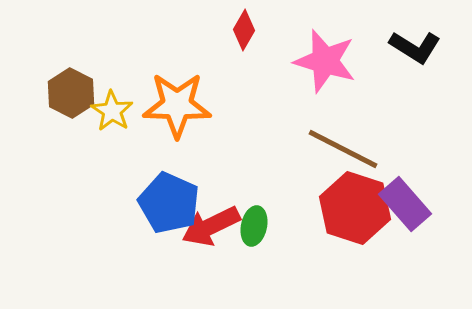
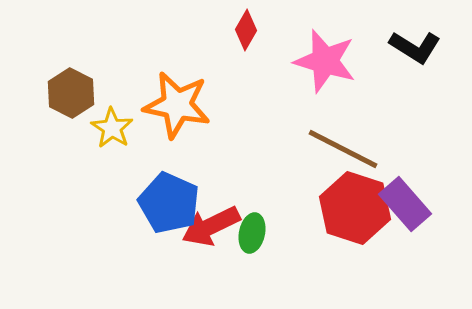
red diamond: moved 2 px right
orange star: rotated 10 degrees clockwise
yellow star: moved 17 px down
green ellipse: moved 2 px left, 7 px down
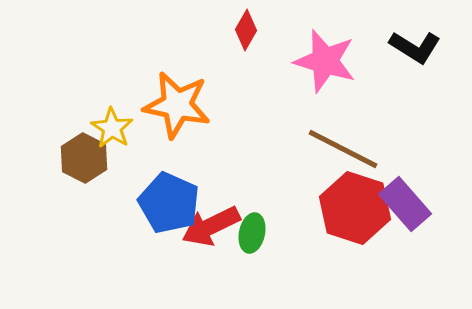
brown hexagon: moved 13 px right, 65 px down
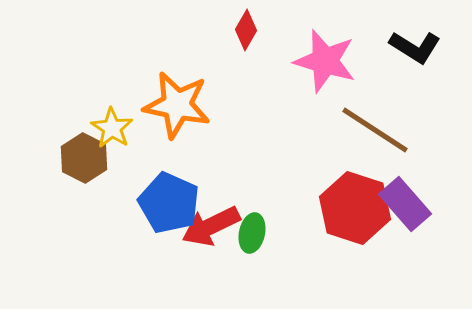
brown line: moved 32 px right, 19 px up; rotated 6 degrees clockwise
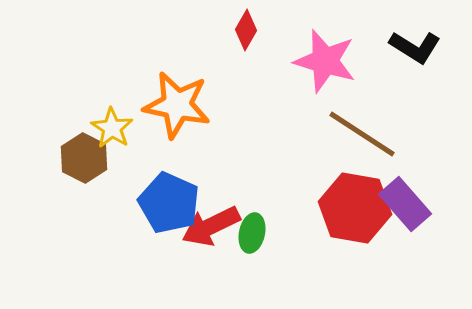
brown line: moved 13 px left, 4 px down
red hexagon: rotated 8 degrees counterclockwise
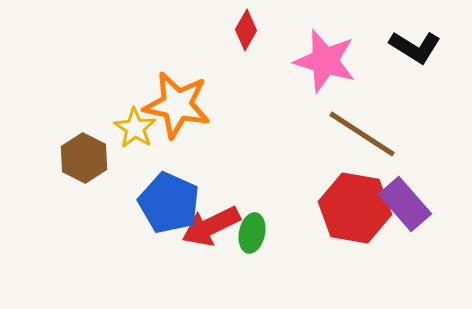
yellow star: moved 23 px right
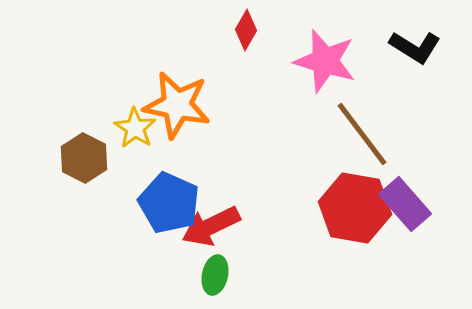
brown line: rotated 20 degrees clockwise
green ellipse: moved 37 px left, 42 px down
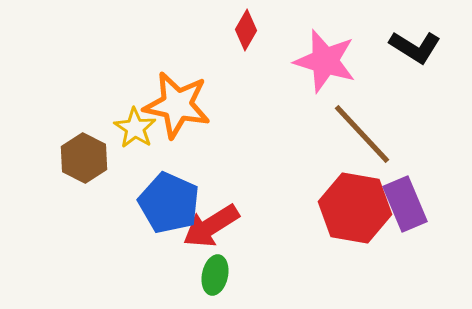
brown line: rotated 6 degrees counterclockwise
purple rectangle: rotated 18 degrees clockwise
red arrow: rotated 6 degrees counterclockwise
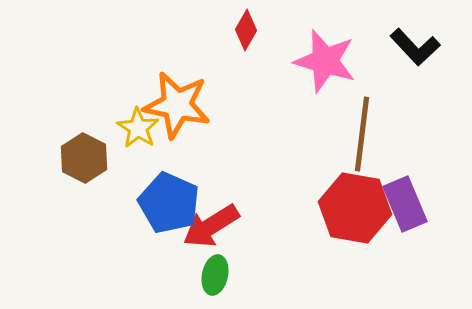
black L-shape: rotated 15 degrees clockwise
yellow star: moved 3 px right
brown line: rotated 50 degrees clockwise
